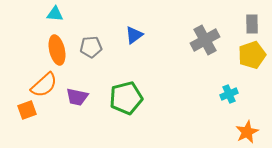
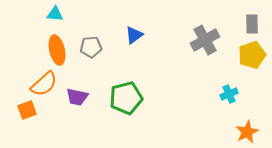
orange semicircle: moved 1 px up
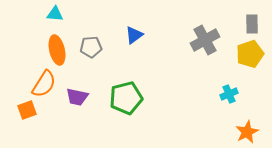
yellow pentagon: moved 2 px left, 1 px up
orange semicircle: rotated 16 degrees counterclockwise
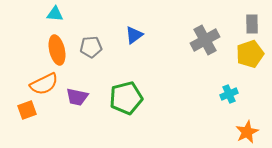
orange semicircle: rotated 32 degrees clockwise
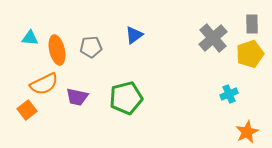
cyan triangle: moved 25 px left, 24 px down
gray cross: moved 8 px right, 2 px up; rotated 12 degrees counterclockwise
orange square: rotated 18 degrees counterclockwise
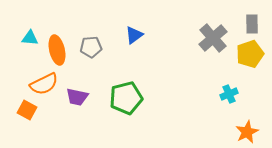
orange square: rotated 24 degrees counterclockwise
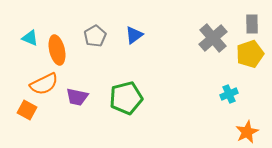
cyan triangle: rotated 18 degrees clockwise
gray pentagon: moved 4 px right, 11 px up; rotated 25 degrees counterclockwise
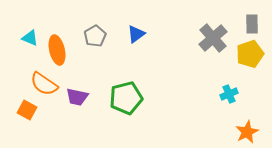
blue triangle: moved 2 px right, 1 px up
orange semicircle: rotated 60 degrees clockwise
